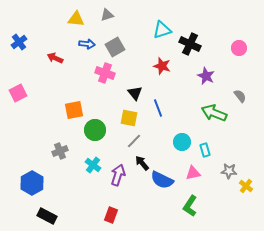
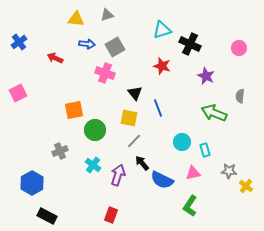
gray semicircle: rotated 136 degrees counterclockwise
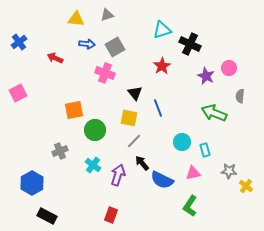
pink circle: moved 10 px left, 20 px down
red star: rotated 24 degrees clockwise
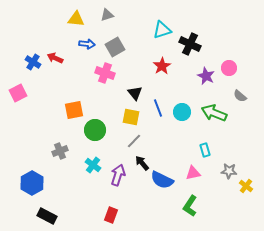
blue cross: moved 14 px right, 20 px down; rotated 21 degrees counterclockwise
gray semicircle: rotated 56 degrees counterclockwise
yellow square: moved 2 px right, 1 px up
cyan circle: moved 30 px up
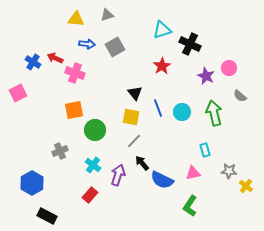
pink cross: moved 30 px left
green arrow: rotated 55 degrees clockwise
red rectangle: moved 21 px left, 20 px up; rotated 21 degrees clockwise
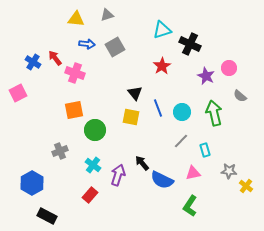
red arrow: rotated 28 degrees clockwise
gray line: moved 47 px right
